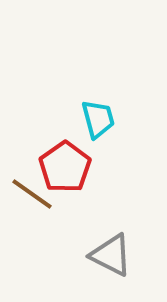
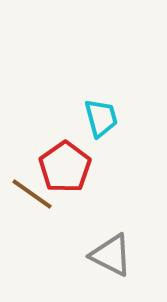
cyan trapezoid: moved 3 px right, 1 px up
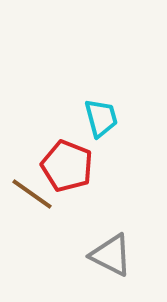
red pentagon: moved 2 px right, 1 px up; rotated 15 degrees counterclockwise
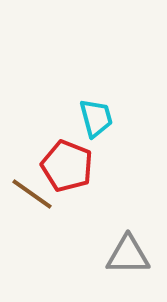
cyan trapezoid: moved 5 px left
gray triangle: moved 17 px right; rotated 27 degrees counterclockwise
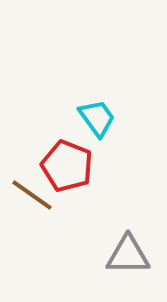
cyan trapezoid: moved 1 px right; rotated 21 degrees counterclockwise
brown line: moved 1 px down
